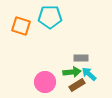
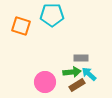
cyan pentagon: moved 2 px right, 2 px up
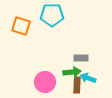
cyan arrow: moved 1 px left, 4 px down; rotated 21 degrees counterclockwise
brown rectangle: rotated 56 degrees counterclockwise
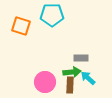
cyan arrow: rotated 21 degrees clockwise
brown rectangle: moved 7 px left
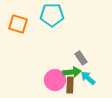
orange square: moved 3 px left, 2 px up
gray rectangle: rotated 56 degrees clockwise
pink circle: moved 10 px right, 2 px up
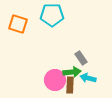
cyan arrow: rotated 28 degrees counterclockwise
